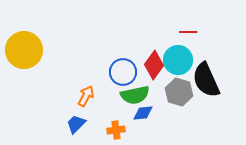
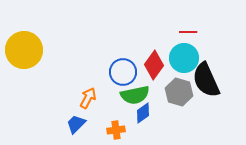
cyan circle: moved 6 px right, 2 px up
orange arrow: moved 2 px right, 2 px down
blue diamond: rotated 30 degrees counterclockwise
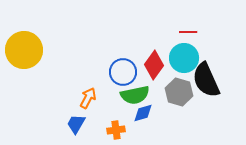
blue diamond: rotated 20 degrees clockwise
blue trapezoid: rotated 15 degrees counterclockwise
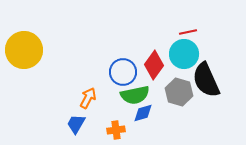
red line: rotated 12 degrees counterclockwise
cyan circle: moved 4 px up
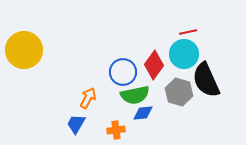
blue diamond: rotated 10 degrees clockwise
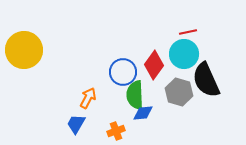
green semicircle: rotated 100 degrees clockwise
orange cross: moved 1 px down; rotated 12 degrees counterclockwise
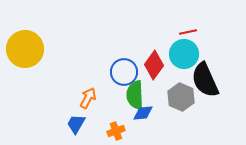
yellow circle: moved 1 px right, 1 px up
blue circle: moved 1 px right
black semicircle: moved 1 px left
gray hexagon: moved 2 px right, 5 px down; rotated 8 degrees clockwise
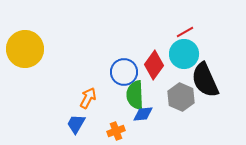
red line: moved 3 px left; rotated 18 degrees counterclockwise
blue diamond: moved 1 px down
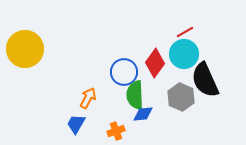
red diamond: moved 1 px right, 2 px up
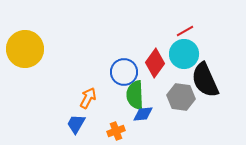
red line: moved 1 px up
gray hexagon: rotated 16 degrees counterclockwise
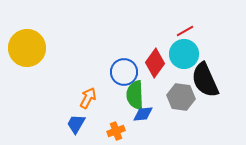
yellow circle: moved 2 px right, 1 px up
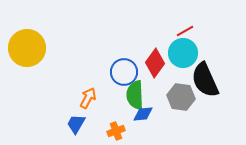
cyan circle: moved 1 px left, 1 px up
